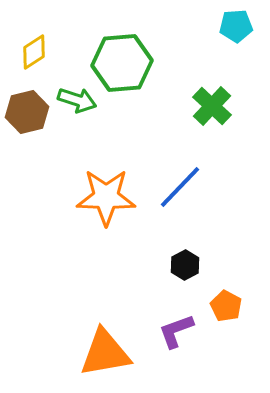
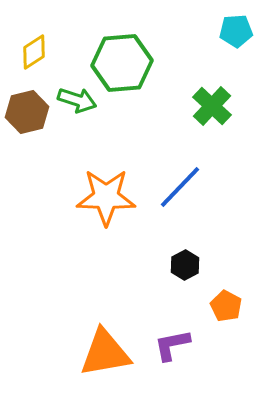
cyan pentagon: moved 5 px down
purple L-shape: moved 4 px left, 14 px down; rotated 9 degrees clockwise
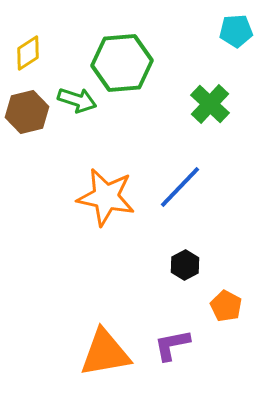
yellow diamond: moved 6 px left, 1 px down
green cross: moved 2 px left, 2 px up
orange star: rotated 10 degrees clockwise
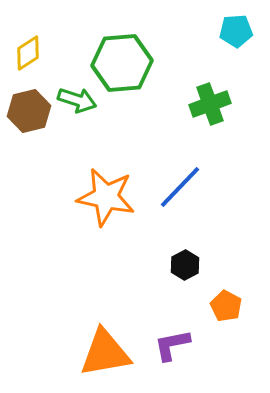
green cross: rotated 27 degrees clockwise
brown hexagon: moved 2 px right, 1 px up
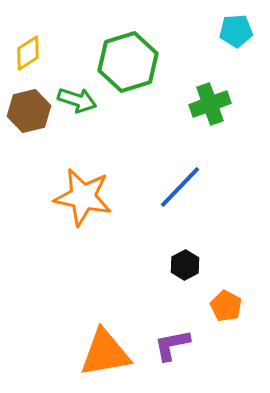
green hexagon: moved 6 px right, 1 px up; rotated 12 degrees counterclockwise
orange star: moved 23 px left
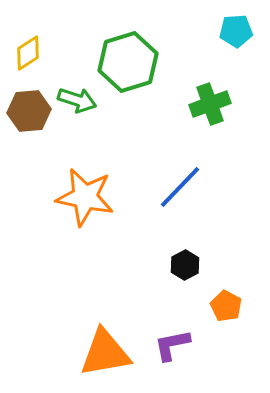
brown hexagon: rotated 9 degrees clockwise
orange star: moved 2 px right
